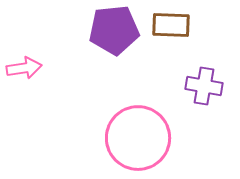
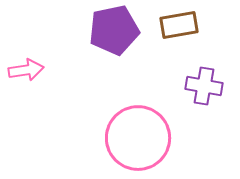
brown rectangle: moved 8 px right; rotated 12 degrees counterclockwise
purple pentagon: rotated 6 degrees counterclockwise
pink arrow: moved 2 px right, 2 px down
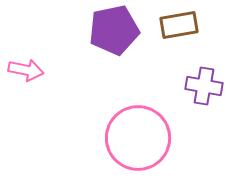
pink arrow: rotated 20 degrees clockwise
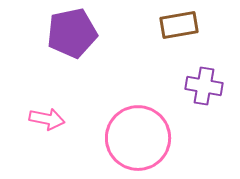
purple pentagon: moved 42 px left, 3 px down
pink arrow: moved 21 px right, 49 px down
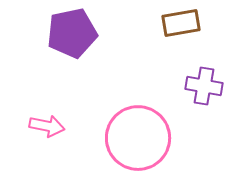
brown rectangle: moved 2 px right, 2 px up
pink arrow: moved 7 px down
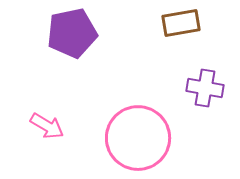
purple cross: moved 1 px right, 2 px down
pink arrow: rotated 20 degrees clockwise
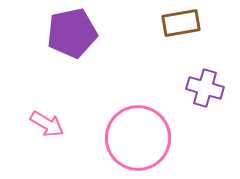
purple cross: rotated 6 degrees clockwise
pink arrow: moved 2 px up
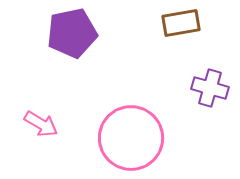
purple cross: moved 5 px right
pink arrow: moved 6 px left
pink circle: moved 7 px left
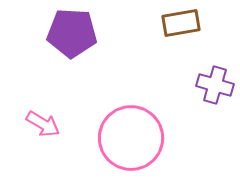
purple pentagon: rotated 15 degrees clockwise
purple cross: moved 5 px right, 3 px up
pink arrow: moved 2 px right
